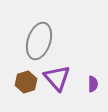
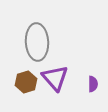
gray ellipse: moved 2 px left, 1 px down; rotated 21 degrees counterclockwise
purple triangle: moved 2 px left
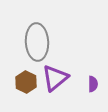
purple triangle: rotated 32 degrees clockwise
brown hexagon: rotated 15 degrees counterclockwise
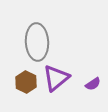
purple triangle: moved 1 px right
purple semicircle: rotated 56 degrees clockwise
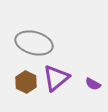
gray ellipse: moved 3 px left, 1 px down; rotated 72 degrees counterclockwise
purple semicircle: rotated 63 degrees clockwise
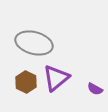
purple semicircle: moved 2 px right, 5 px down
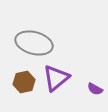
brown hexagon: moved 2 px left; rotated 20 degrees clockwise
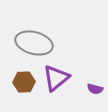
brown hexagon: rotated 10 degrees clockwise
purple semicircle: rotated 14 degrees counterclockwise
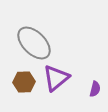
gray ellipse: rotated 30 degrees clockwise
purple semicircle: rotated 91 degrees counterclockwise
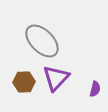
gray ellipse: moved 8 px right, 2 px up
purple triangle: rotated 8 degrees counterclockwise
